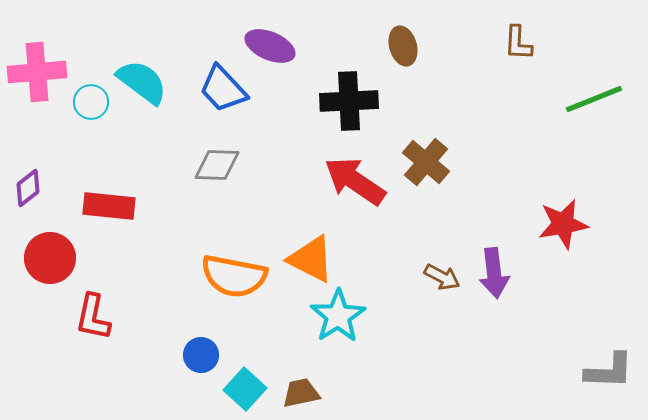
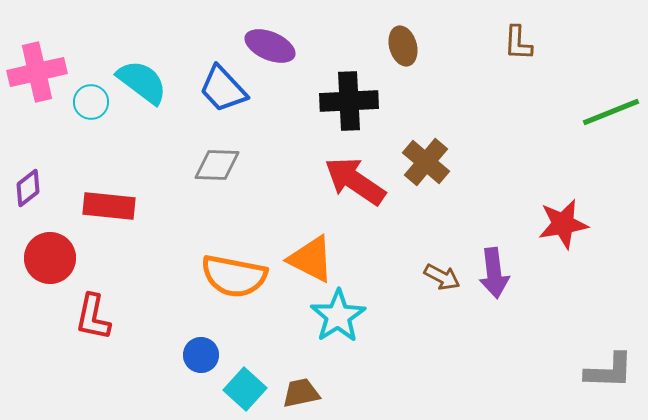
pink cross: rotated 8 degrees counterclockwise
green line: moved 17 px right, 13 px down
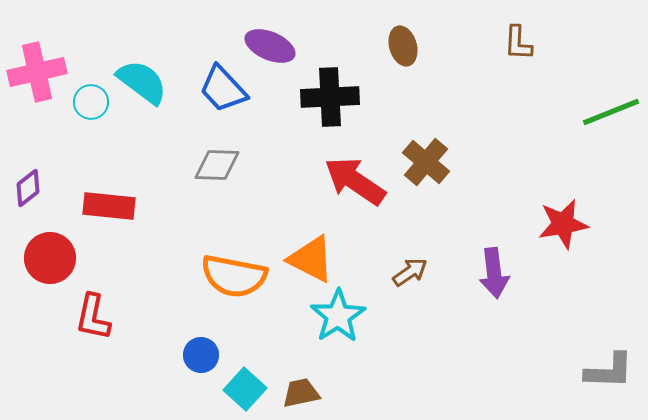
black cross: moved 19 px left, 4 px up
brown arrow: moved 32 px left, 5 px up; rotated 63 degrees counterclockwise
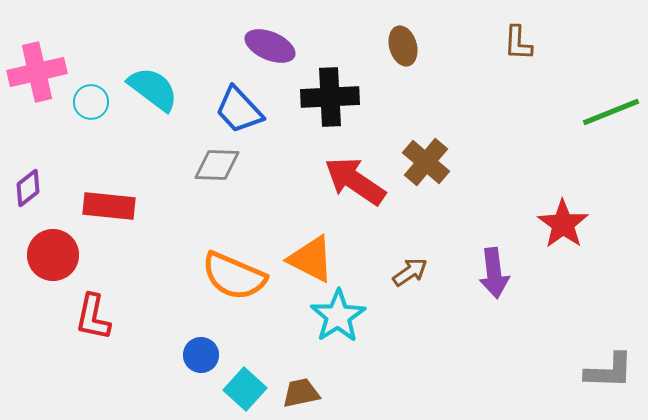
cyan semicircle: moved 11 px right, 7 px down
blue trapezoid: moved 16 px right, 21 px down
red star: rotated 27 degrees counterclockwise
red circle: moved 3 px right, 3 px up
orange semicircle: rotated 12 degrees clockwise
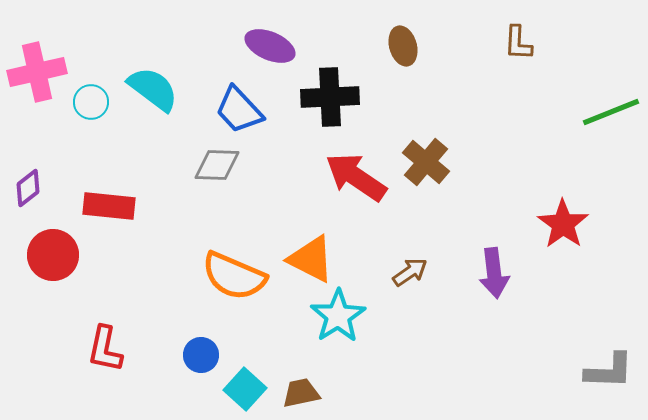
red arrow: moved 1 px right, 4 px up
red L-shape: moved 12 px right, 32 px down
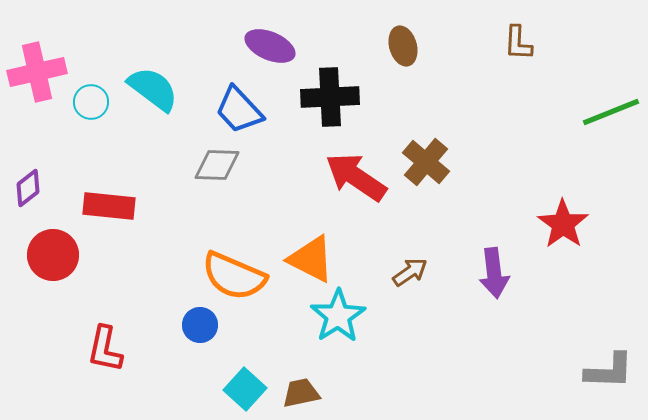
blue circle: moved 1 px left, 30 px up
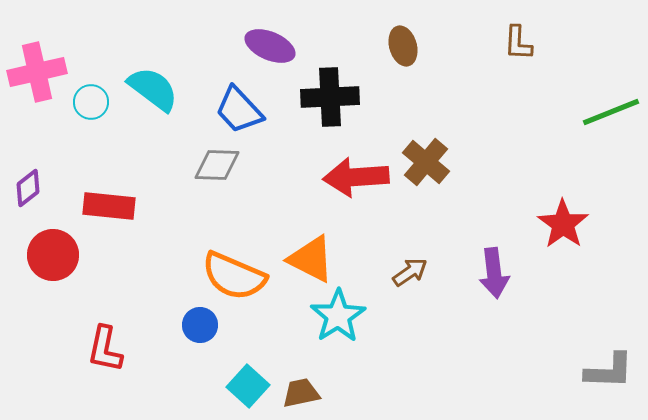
red arrow: rotated 38 degrees counterclockwise
cyan square: moved 3 px right, 3 px up
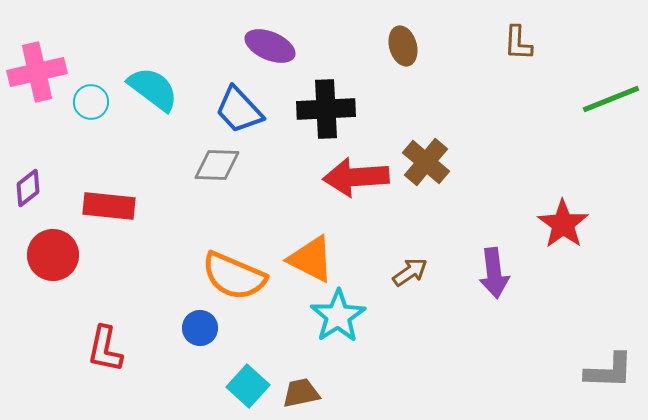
black cross: moved 4 px left, 12 px down
green line: moved 13 px up
blue circle: moved 3 px down
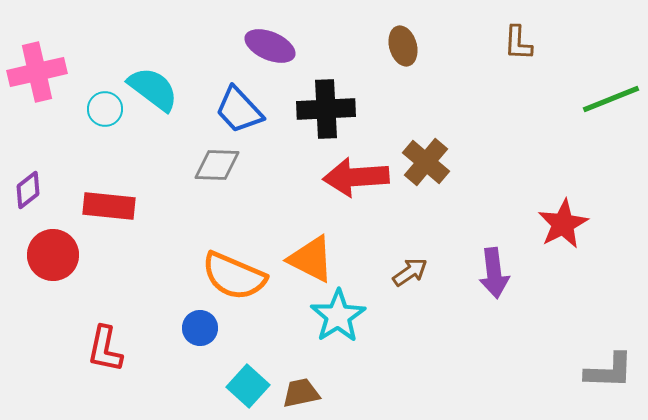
cyan circle: moved 14 px right, 7 px down
purple diamond: moved 2 px down
red star: rotated 9 degrees clockwise
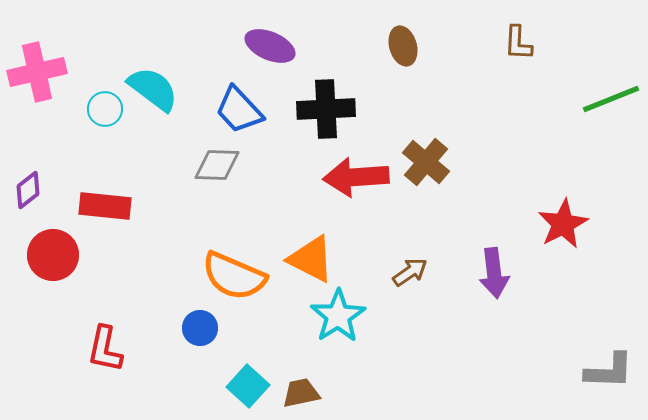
red rectangle: moved 4 px left
